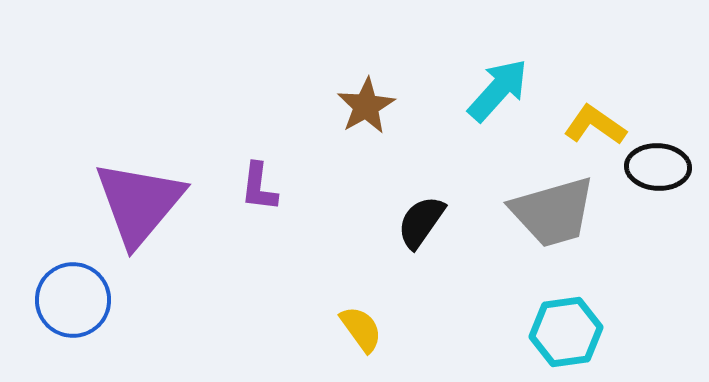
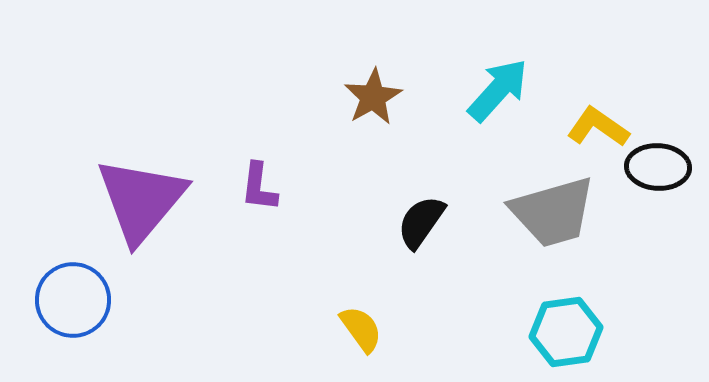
brown star: moved 7 px right, 9 px up
yellow L-shape: moved 3 px right, 2 px down
purple triangle: moved 2 px right, 3 px up
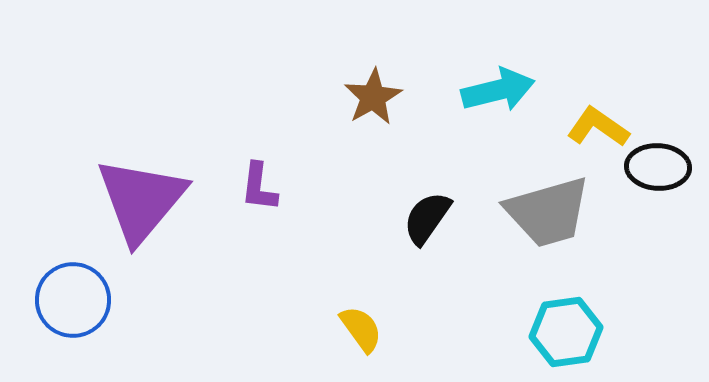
cyan arrow: rotated 34 degrees clockwise
gray trapezoid: moved 5 px left
black semicircle: moved 6 px right, 4 px up
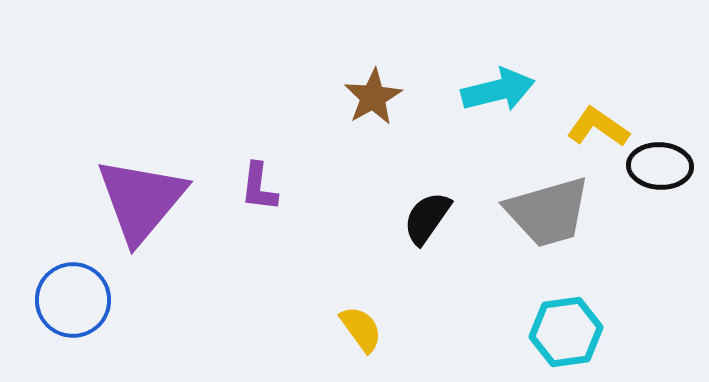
black ellipse: moved 2 px right, 1 px up
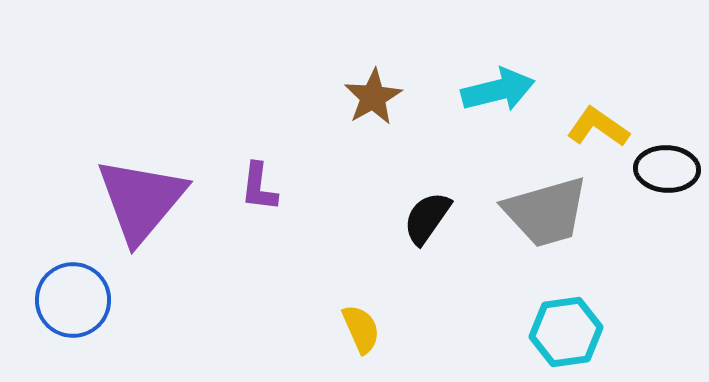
black ellipse: moved 7 px right, 3 px down
gray trapezoid: moved 2 px left
yellow semicircle: rotated 12 degrees clockwise
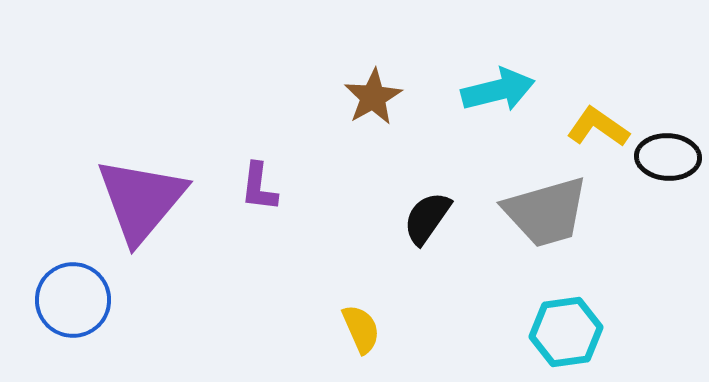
black ellipse: moved 1 px right, 12 px up
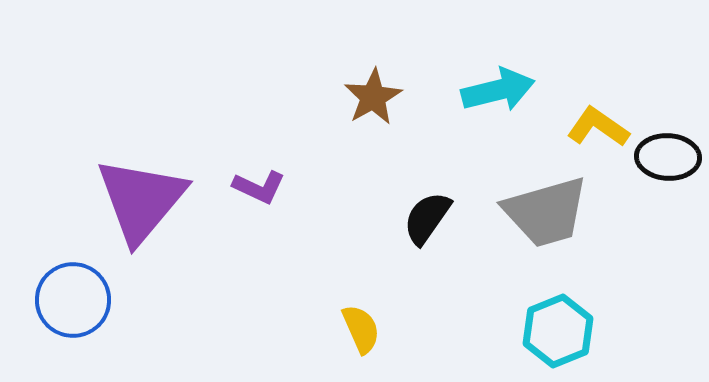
purple L-shape: rotated 72 degrees counterclockwise
cyan hexagon: moved 8 px left, 1 px up; rotated 14 degrees counterclockwise
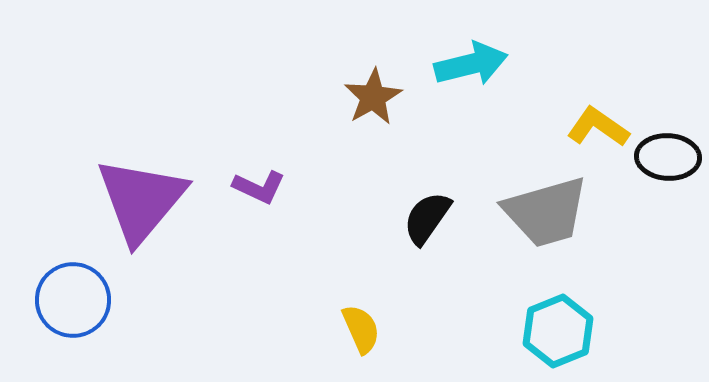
cyan arrow: moved 27 px left, 26 px up
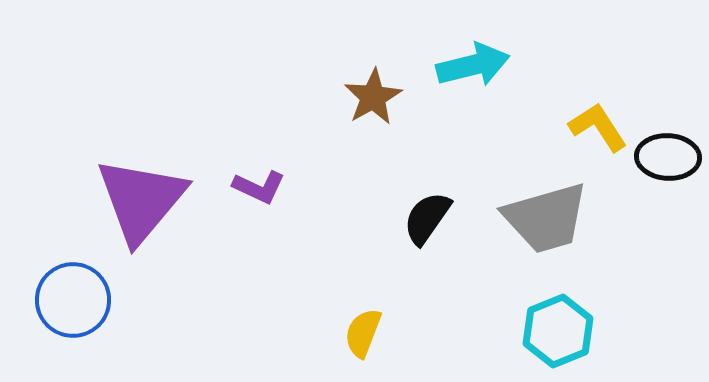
cyan arrow: moved 2 px right, 1 px down
yellow L-shape: rotated 22 degrees clockwise
gray trapezoid: moved 6 px down
yellow semicircle: moved 2 px right, 4 px down; rotated 135 degrees counterclockwise
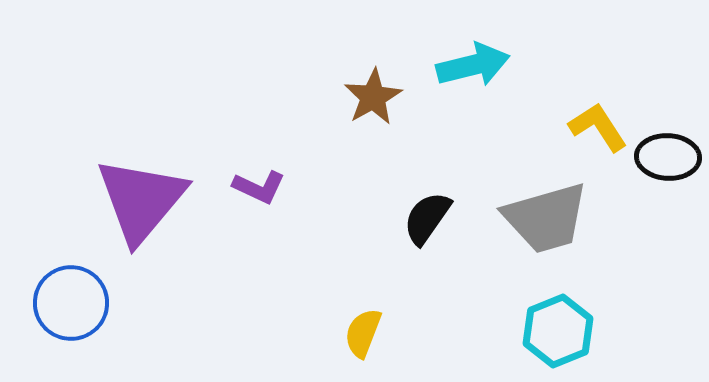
blue circle: moved 2 px left, 3 px down
